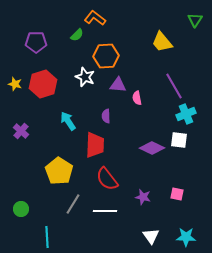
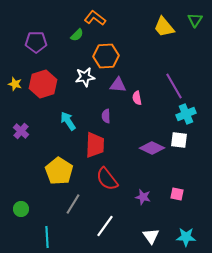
yellow trapezoid: moved 2 px right, 15 px up
white star: rotated 30 degrees counterclockwise
white line: moved 15 px down; rotated 55 degrees counterclockwise
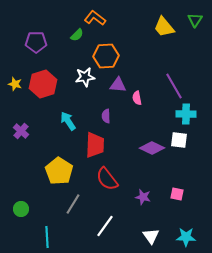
cyan cross: rotated 24 degrees clockwise
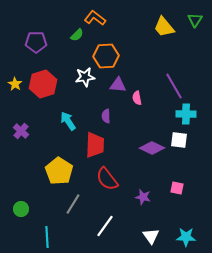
yellow star: rotated 16 degrees clockwise
pink square: moved 6 px up
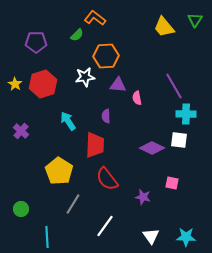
pink square: moved 5 px left, 5 px up
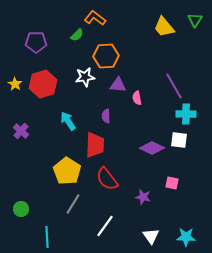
yellow pentagon: moved 8 px right
